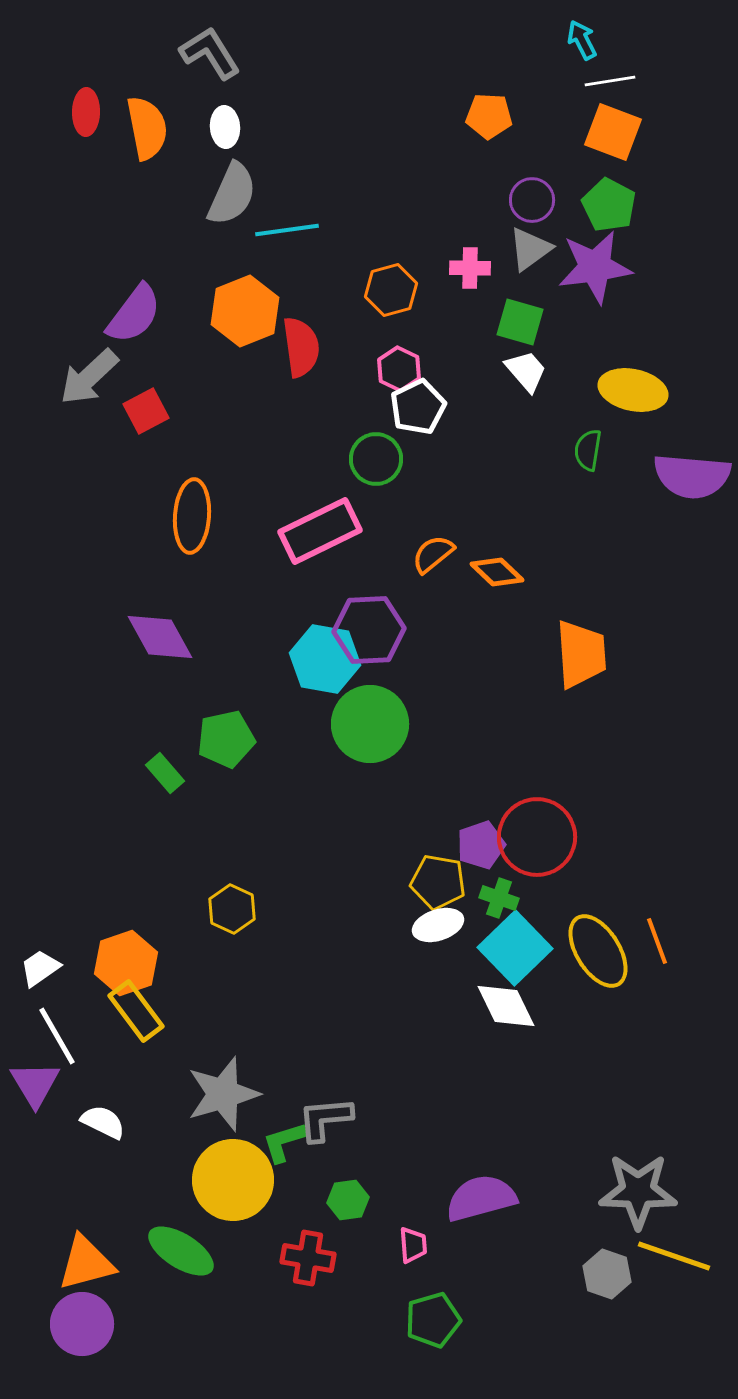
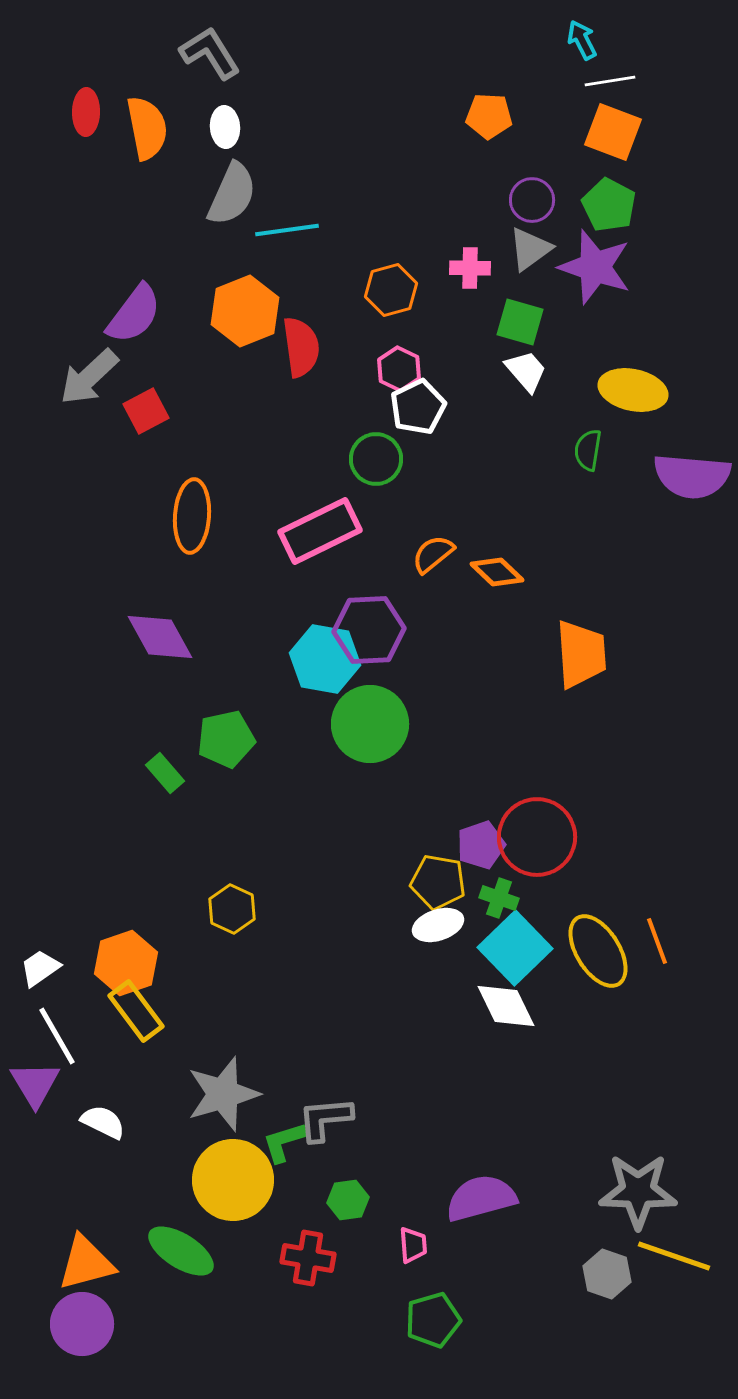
purple star at (595, 267): rotated 26 degrees clockwise
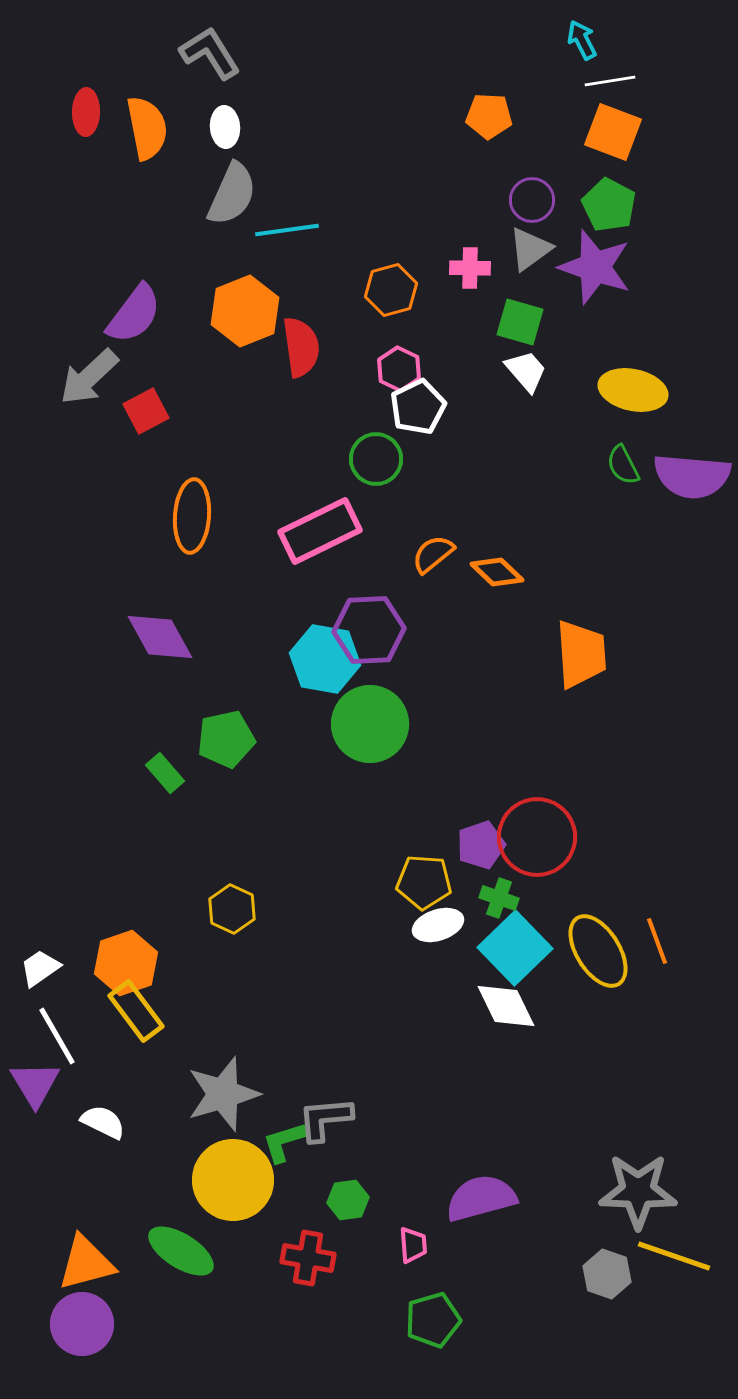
green semicircle at (588, 450): moved 35 px right, 15 px down; rotated 36 degrees counterclockwise
yellow pentagon at (438, 882): moved 14 px left; rotated 6 degrees counterclockwise
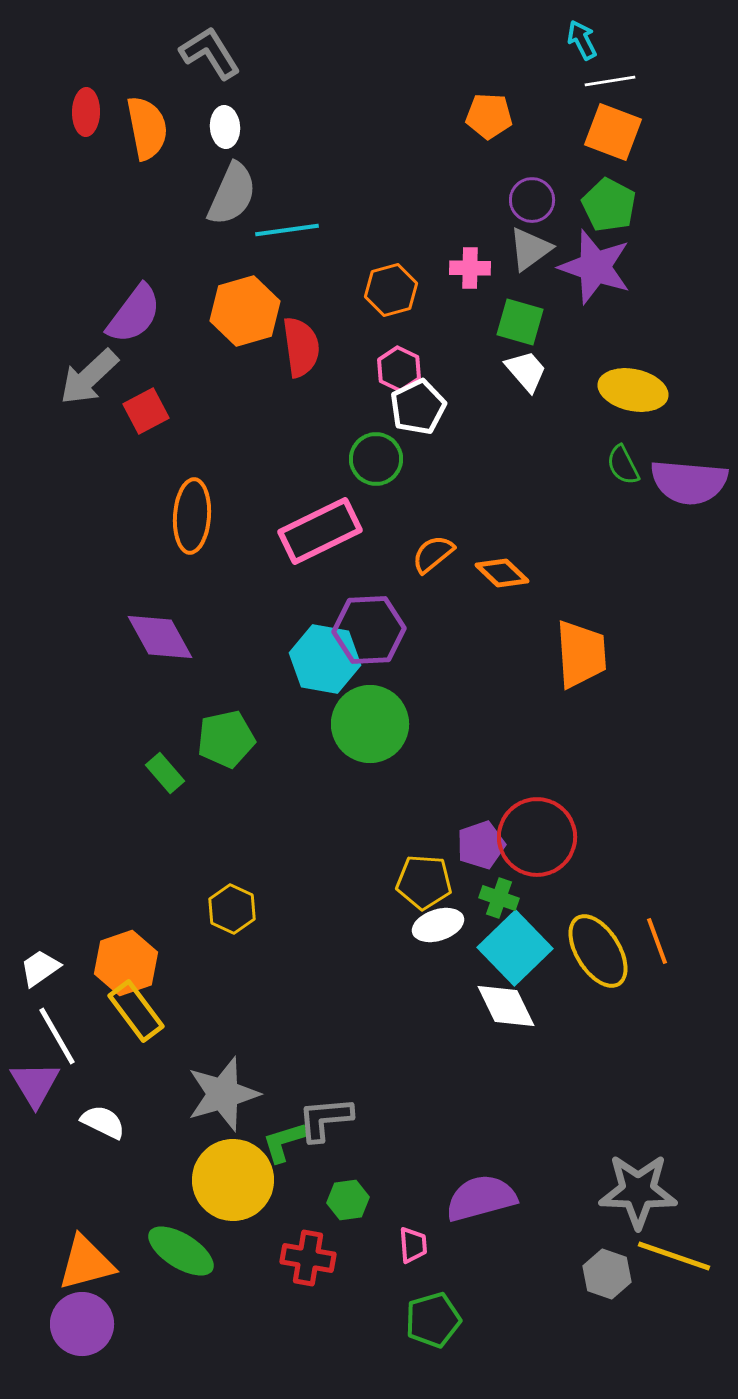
orange hexagon at (245, 311): rotated 6 degrees clockwise
purple semicircle at (692, 476): moved 3 px left, 6 px down
orange diamond at (497, 572): moved 5 px right, 1 px down
